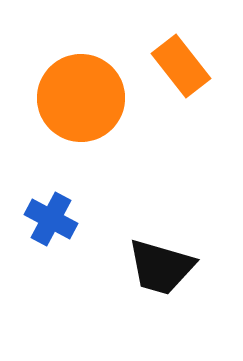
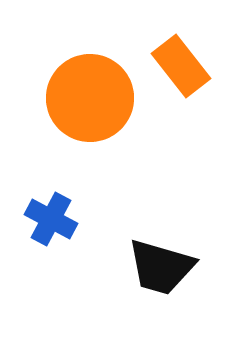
orange circle: moved 9 px right
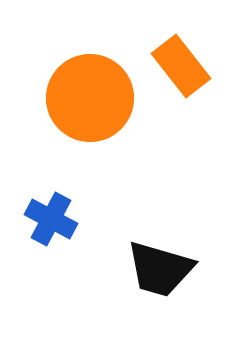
black trapezoid: moved 1 px left, 2 px down
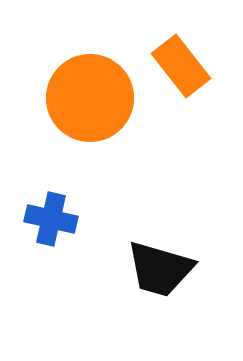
blue cross: rotated 15 degrees counterclockwise
